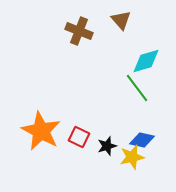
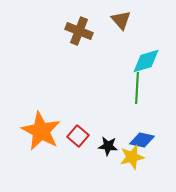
green line: rotated 40 degrees clockwise
red square: moved 1 px left, 1 px up; rotated 15 degrees clockwise
black star: moved 1 px right; rotated 24 degrees clockwise
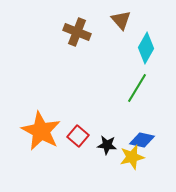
brown cross: moved 2 px left, 1 px down
cyan diamond: moved 13 px up; rotated 44 degrees counterclockwise
green line: rotated 28 degrees clockwise
black star: moved 1 px left, 1 px up
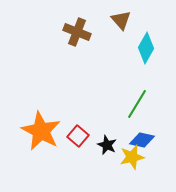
green line: moved 16 px down
black star: rotated 18 degrees clockwise
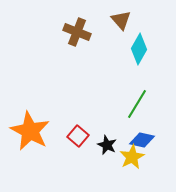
cyan diamond: moved 7 px left, 1 px down
orange star: moved 11 px left
yellow star: rotated 15 degrees counterclockwise
